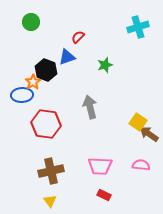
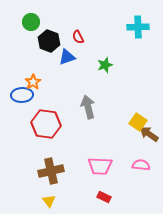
cyan cross: rotated 15 degrees clockwise
red semicircle: rotated 72 degrees counterclockwise
black hexagon: moved 3 px right, 29 px up
gray arrow: moved 2 px left
red rectangle: moved 2 px down
yellow triangle: moved 1 px left
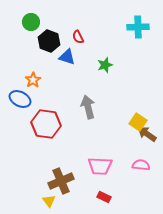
blue triangle: rotated 36 degrees clockwise
orange star: moved 2 px up
blue ellipse: moved 2 px left, 4 px down; rotated 30 degrees clockwise
brown arrow: moved 2 px left
brown cross: moved 10 px right, 10 px down; rotated 10 degrees counterclockwise
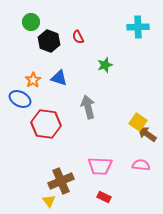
blue triangle: moved 8 px left, 21 px down
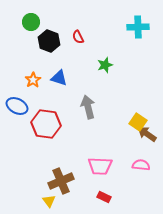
blue ellipse: moved 3 px left, 7 px down
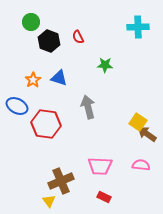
green star: rotated 21 degrees clockwise
